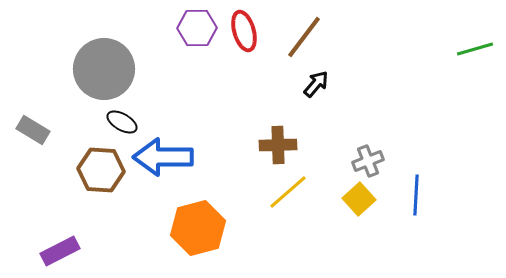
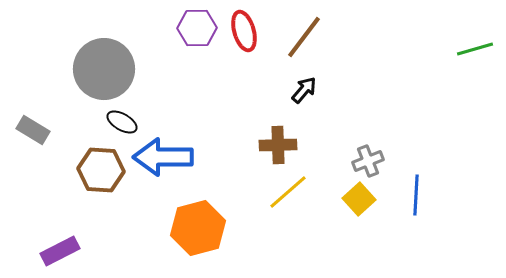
black arrow: moved 12 px left, 6 px down
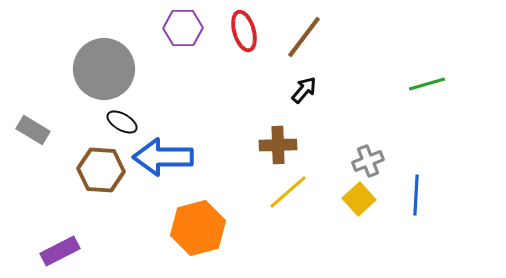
purple hexagon: moved 14 px left
green line: moved 48 px left, 35 px down
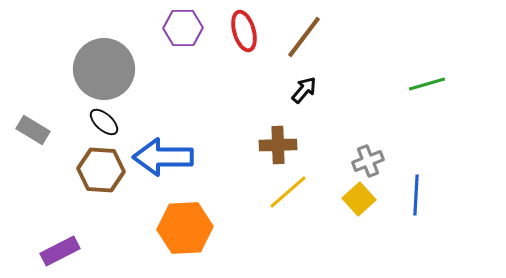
black ellipse: moved 18 px left; rotated 12 degrees clockwise
orange hexagon: moved 13 px left; rotated 12 degrees clockwise
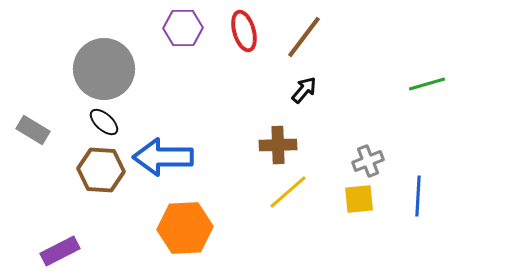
blue line: moved 2 px right, 1 px down
yellow square: rotated 36 degrees clockwise
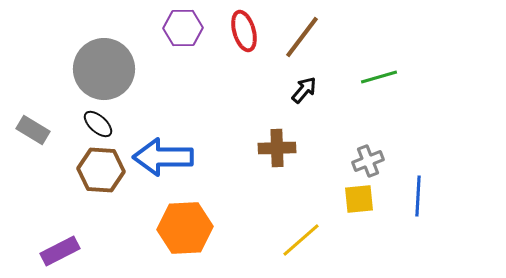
brown line: moved 2 px left
green line: moved 48 px left, 7 px up
black ellipse: moved 6 px left, 2 px down
brown cross: moved 1 px left, 3 px down
yellow line: moved 13 px right, 48 px down
